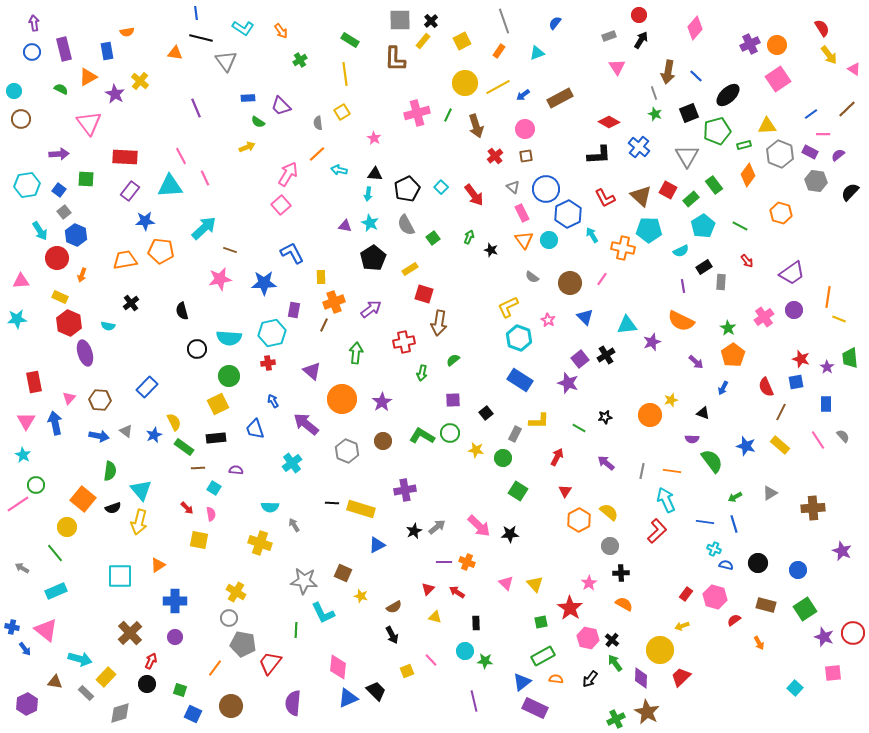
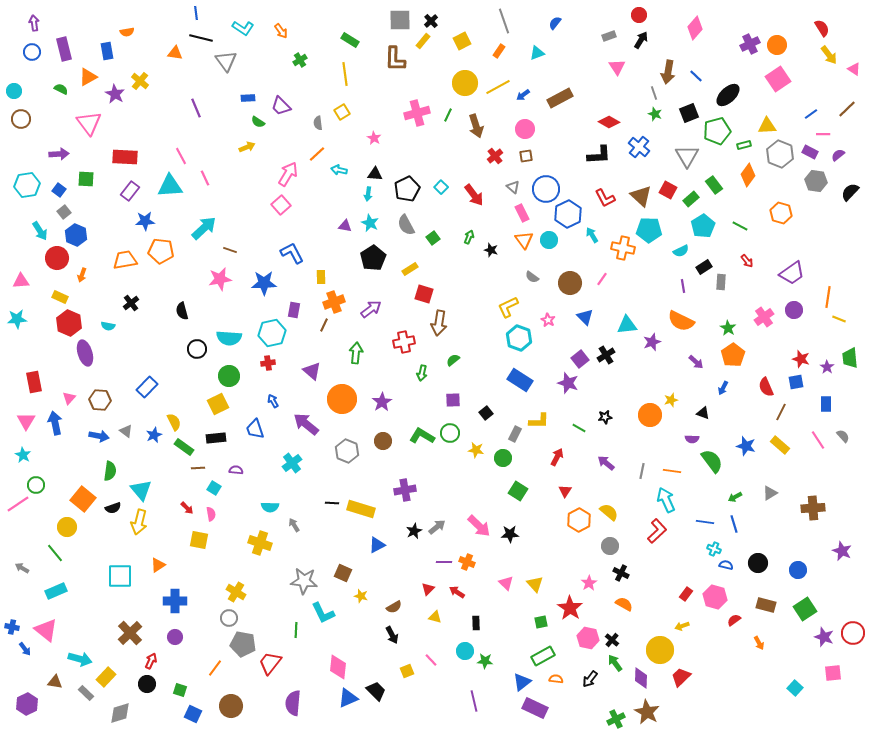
black cross at (621, 573): rotated 28 degrees clockwise
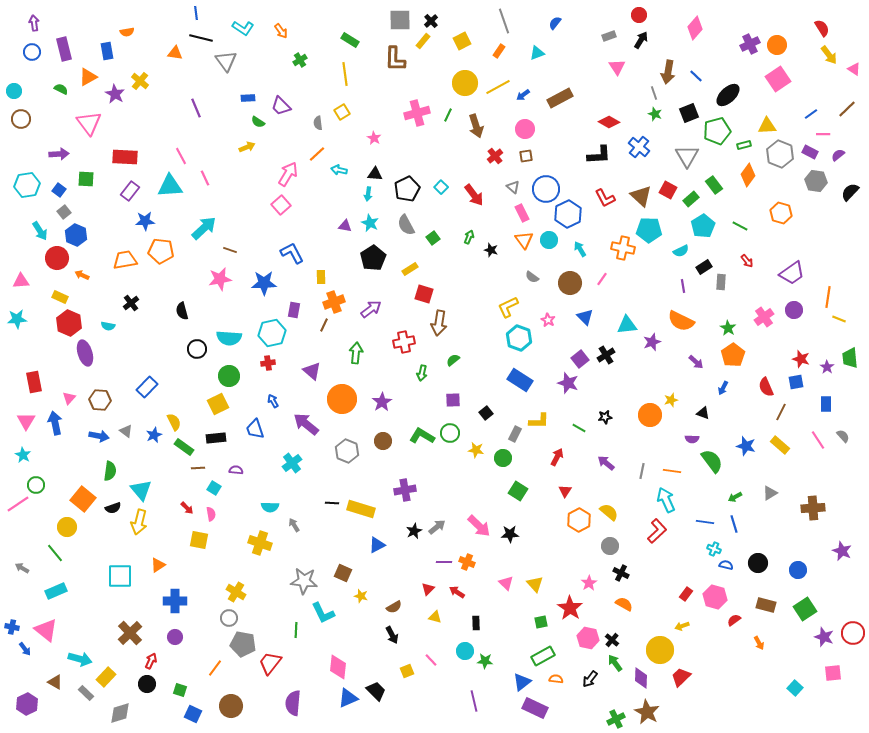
cyan arrow at (592, 235): moved 12 px left, 14 px down
orange arrow at (82, 275): rotated 96 degrees clockwise
brown triangle at (55, 682): rotated 21 degrees clockwise
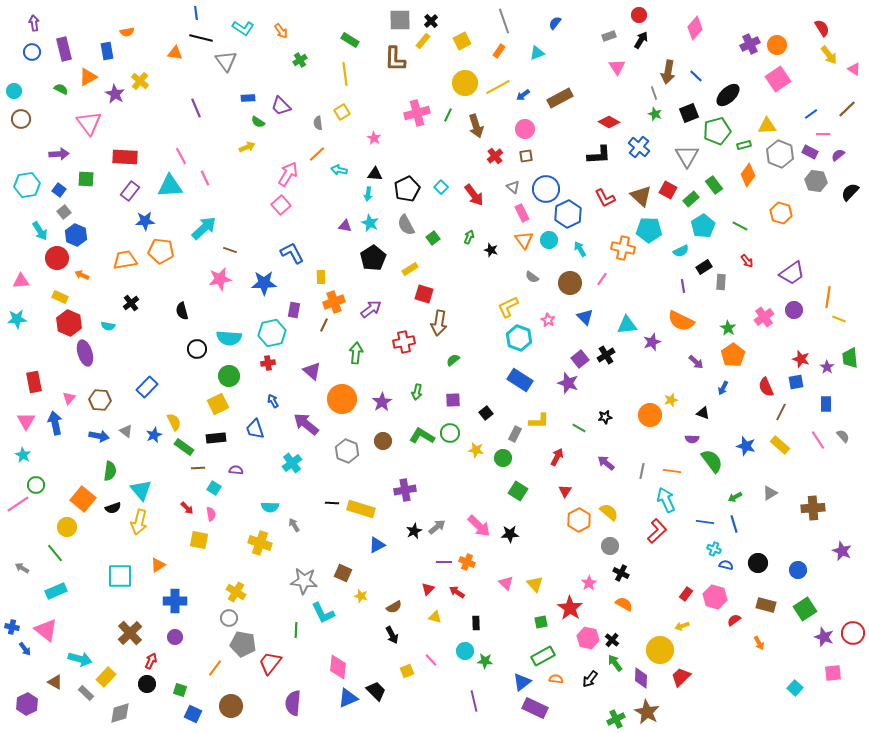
green arrow at (422, 373): moved 5 px left, 19 px down
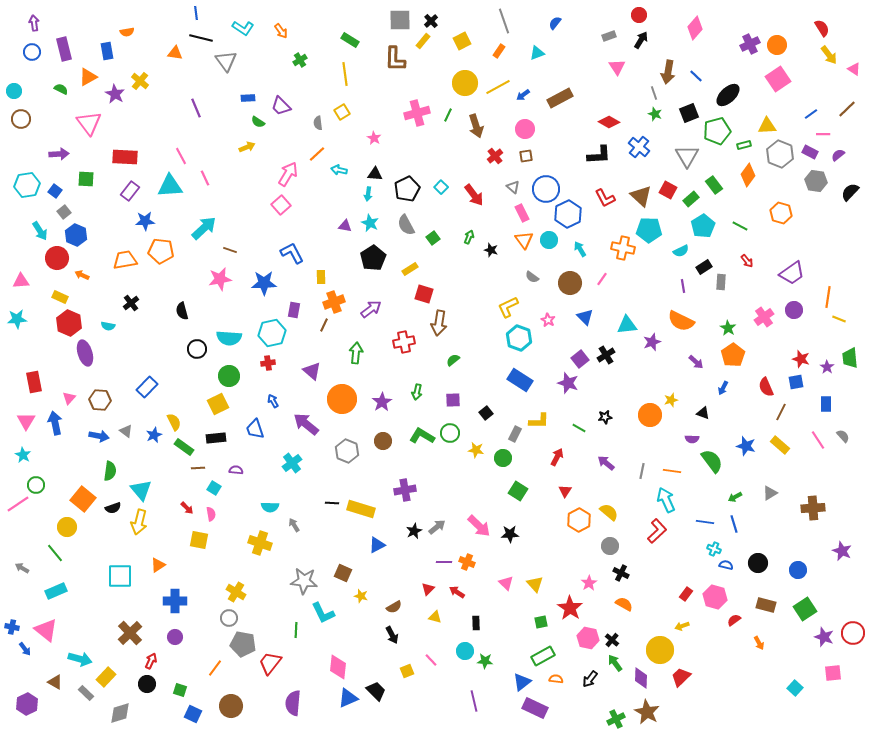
blue square at (59, 190): moved 4 px left, 1 px down
